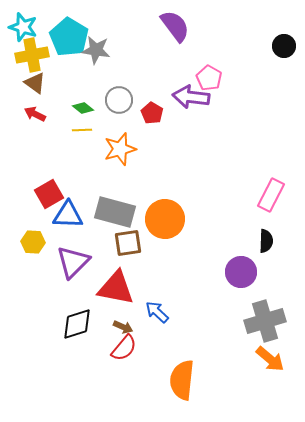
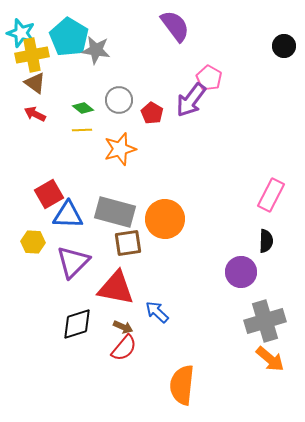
cyan star: moved 2 px left, 6 px down
purple arrow: moved 3 px down; rotated 60 degrees counterclockwise
orange semicircle: moved 5 px down
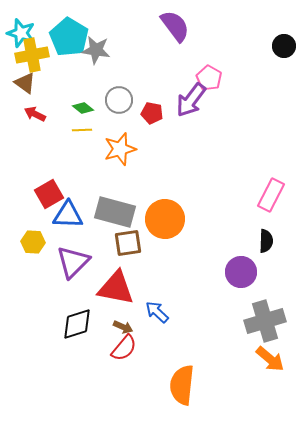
brown triangle: moved 10 px left
red pentagon: rotated 20 degrees counterclockwise
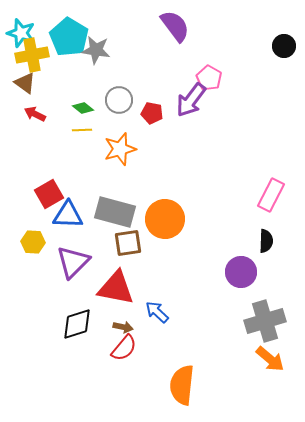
brown arrow: rotated 12 degrees counterclockwise
